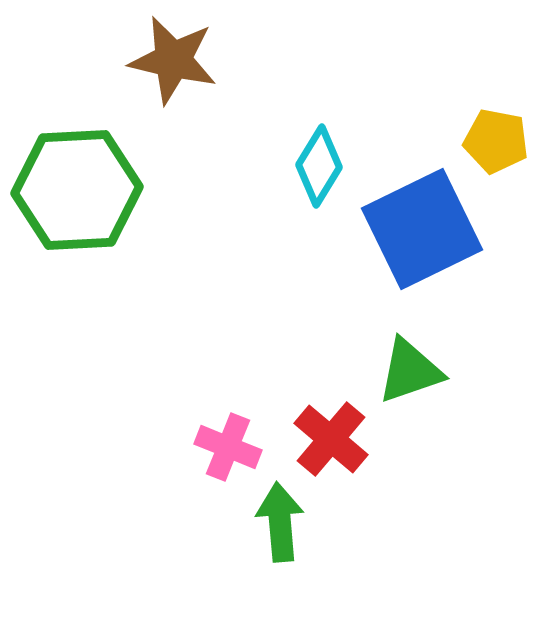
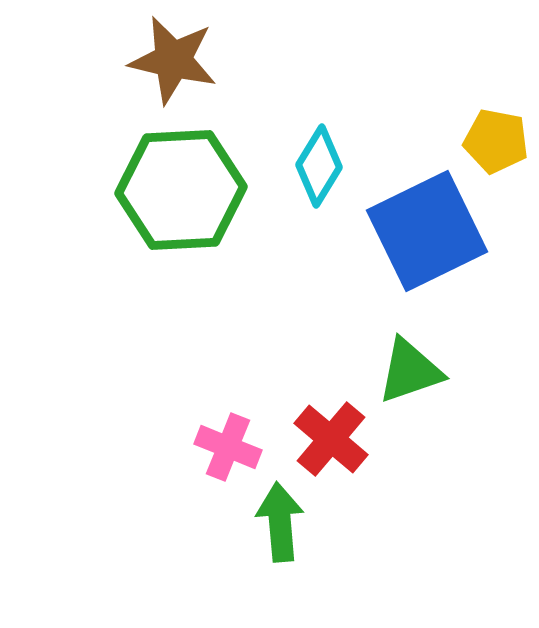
green hexagon: moved 104 px right
blue square: moved 5 px right, 2 px down
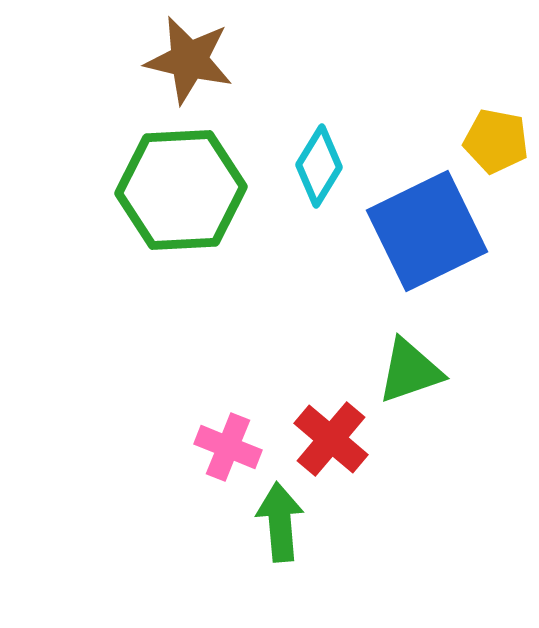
brown star: moved 16 px right
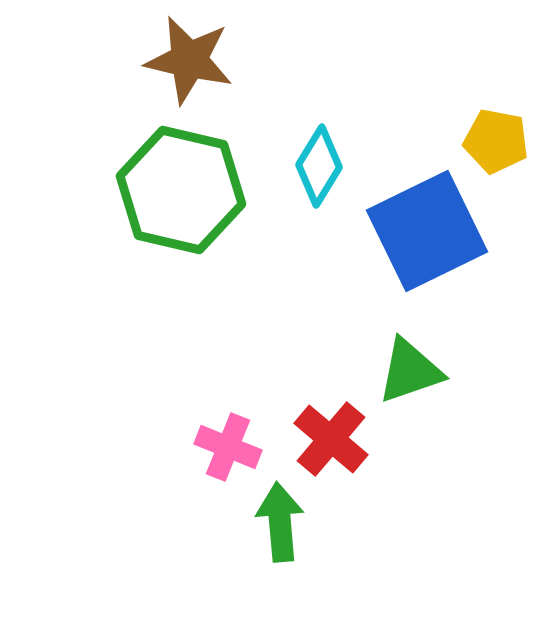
green hexagon: rotated 16 degrees clockwise
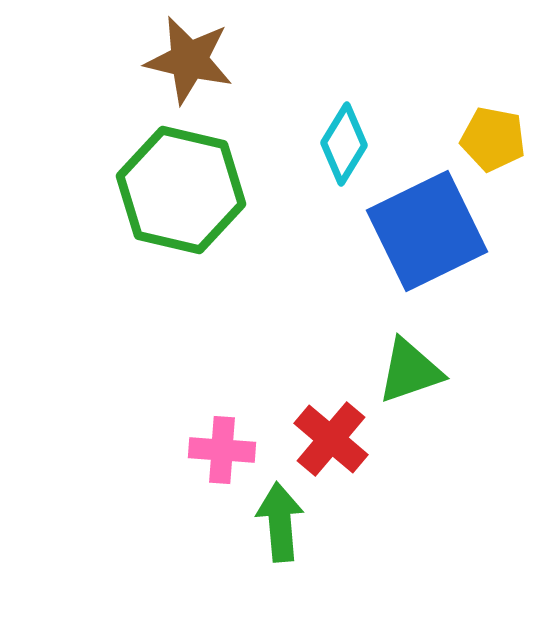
yellow pentagon: moved 3 px left, 2 px up
cyan diamond: moved 25 px right, 22 px up
pink cross: moved 6 px left, 3 px down; rotated 18 degrees counterclockwise
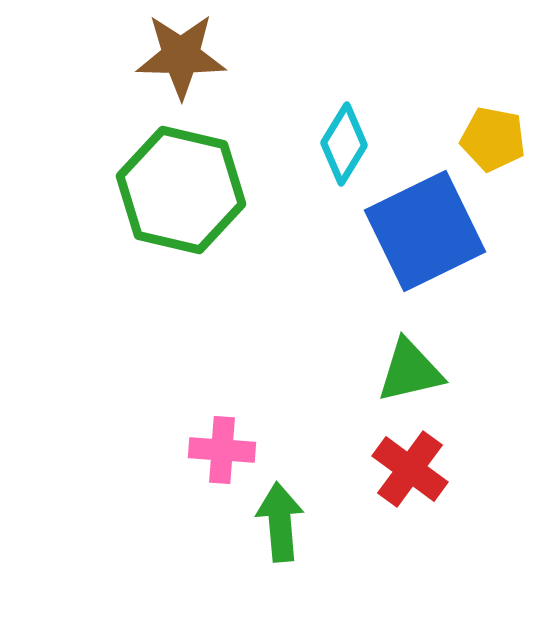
brown star: moved 8 px left, 4 px up; rotated 12 degrees counterclockwise
blue square: moved 2 px left
green triangle: rotated 6 degrees clockwise
red cross: moved 79 px right, 30 px down; rotated 4 degrees counterclockwise
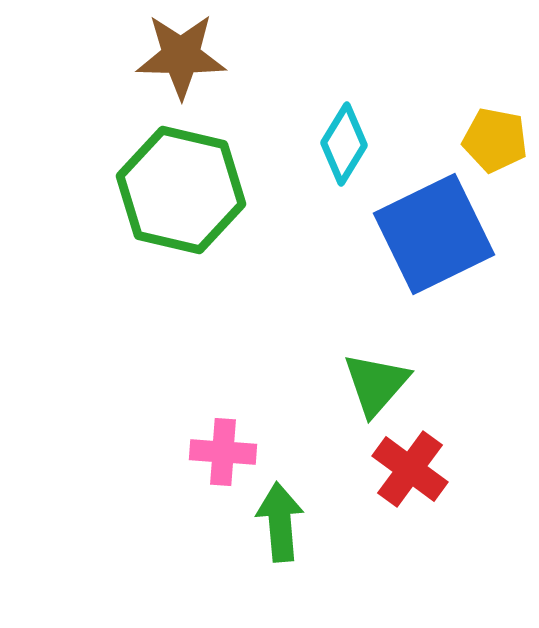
yellow pentagon: moved 2 px right, 1 px down
blue square: moved 9 px right, 3 px down
green triangle: moved 34 px left, 13 px down; rotated 36 degrees counterclockwise
pink cross: moved 1 px right, 2 px down
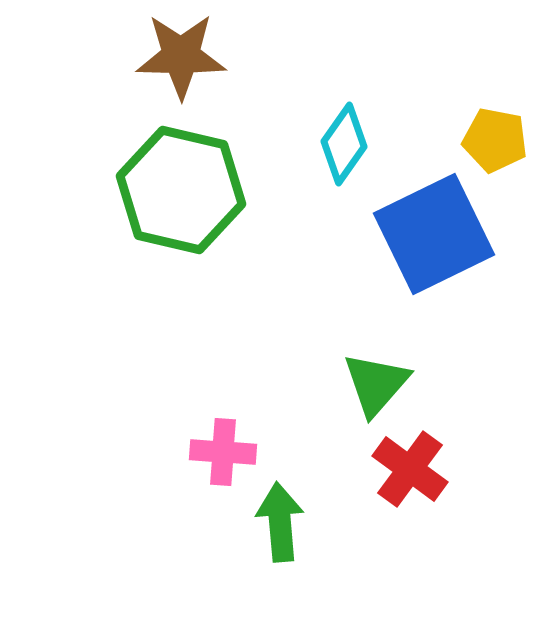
cyan diamond: rotated 4 degrees clockwise
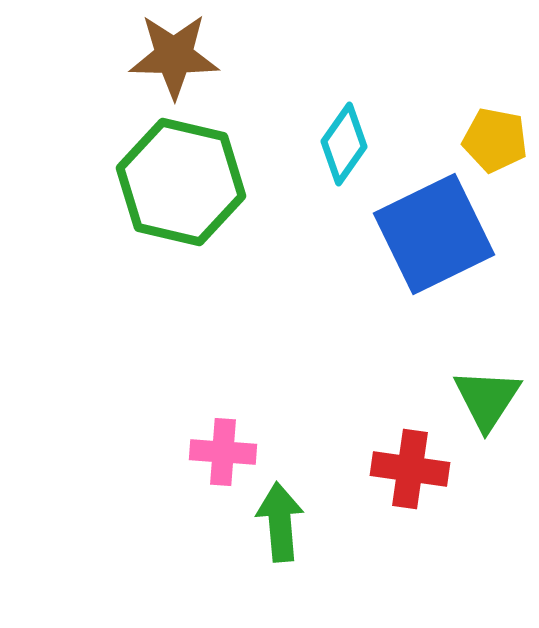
brown star: moved 7 px left
green hexagon: moved 8 px up
green triangle: moved 111 px right, 15 px down; rotated 8 degrees counterclockwise
red cross: rotated 28 degrees counterclockwise
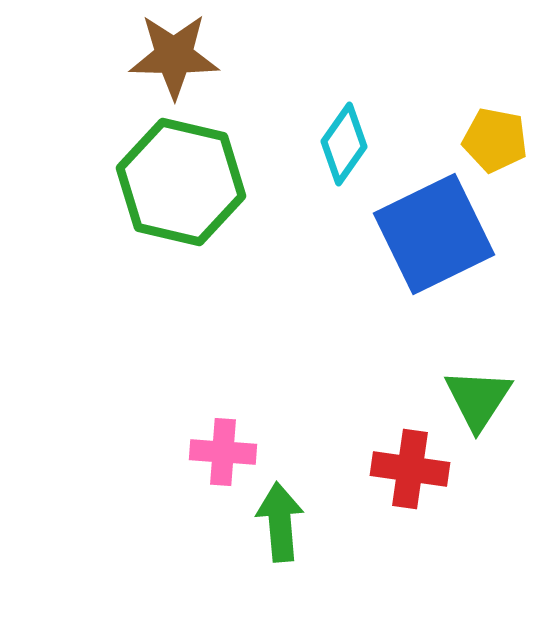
green triangle: moved 9 px left
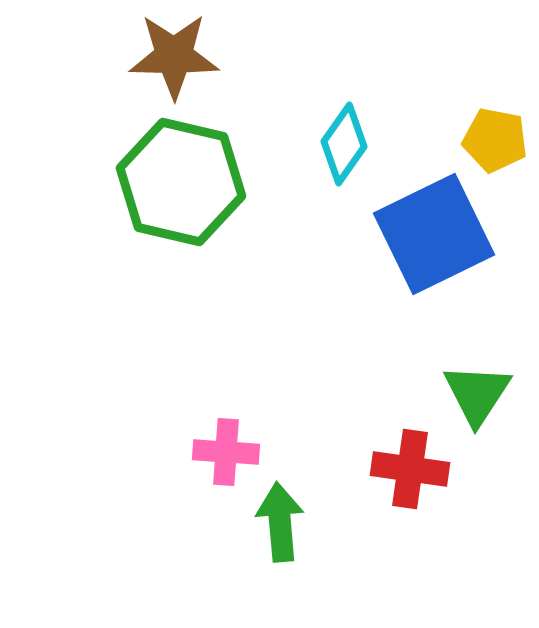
green triangle: moved 1 px left, 5 px up
pink cross: moved 3 px right
